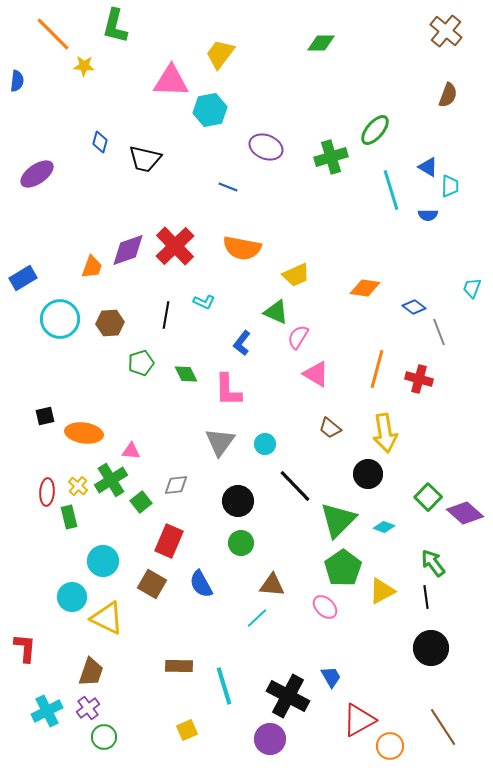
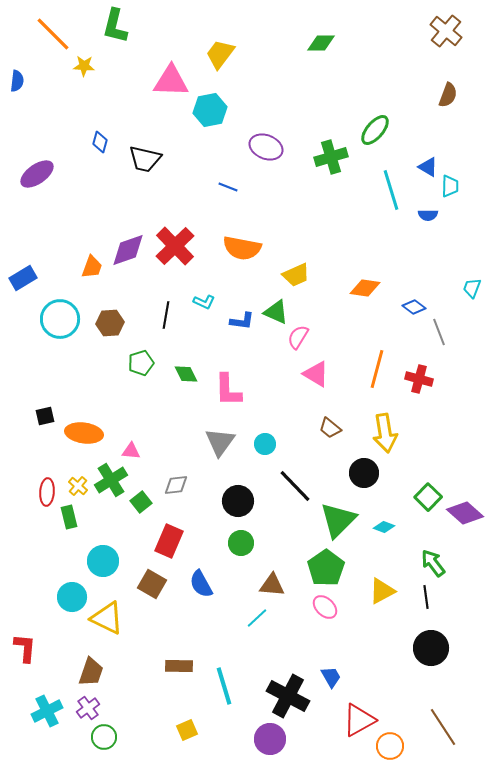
blue L-shape at (242, 343): moved 22 px up; rotated 120 degrees counterclockwise
black circle at (368, 474): moved 4 px left, 1 px up
green pentagon at (343, 568): moved 17 px left
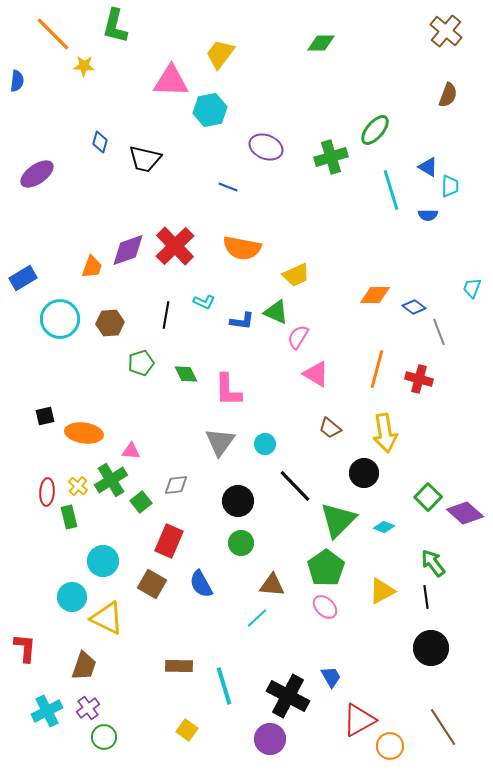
orange diamond at (365, 288): moved 10 px right, 7 px down; rotated 8 degrees counterclockwise
brown trapezoid at (91, 672): moved 7 px left, 6 px up
yellow square at (187, 730): rotated 30 degrees counterclockwise
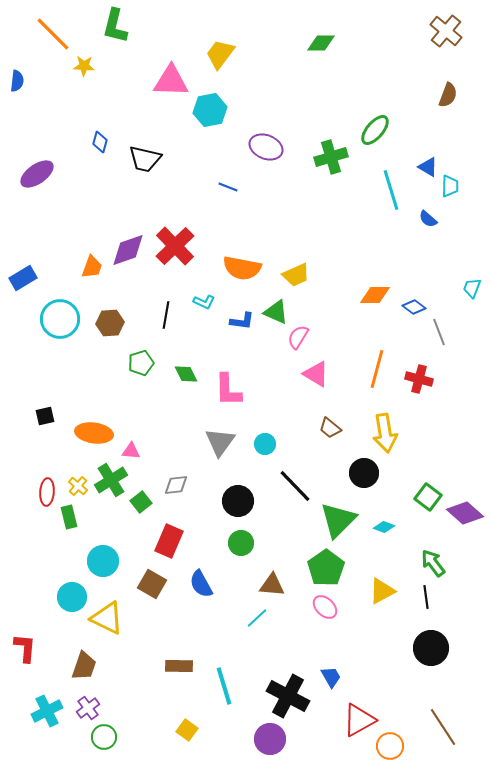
blue semicircle at (428, 215): moved 4 px down; rotated 42 degrees clockwise
orange semicircle at (242, 248): moved 20 px down
orange ellipse at (84, 433): moved 10 px right
green square at (428, 497): rotated 8 degrees counterclockwise
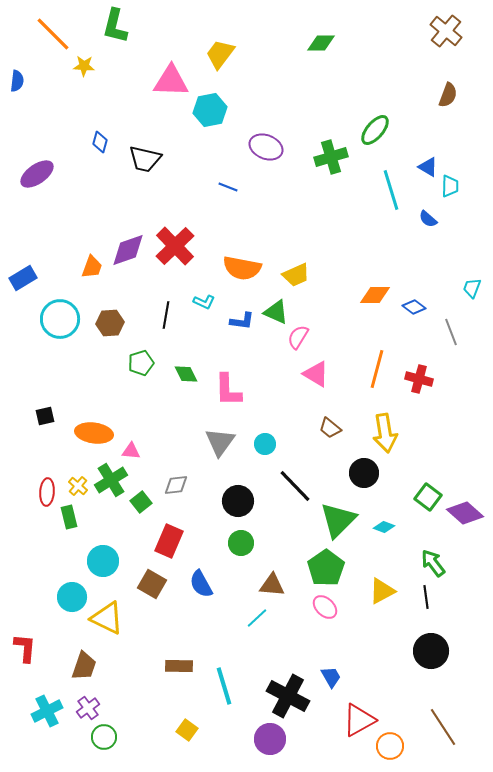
gray line at (439, 332): moved 12 px right
black circle at (431, 648): moved 3 px down
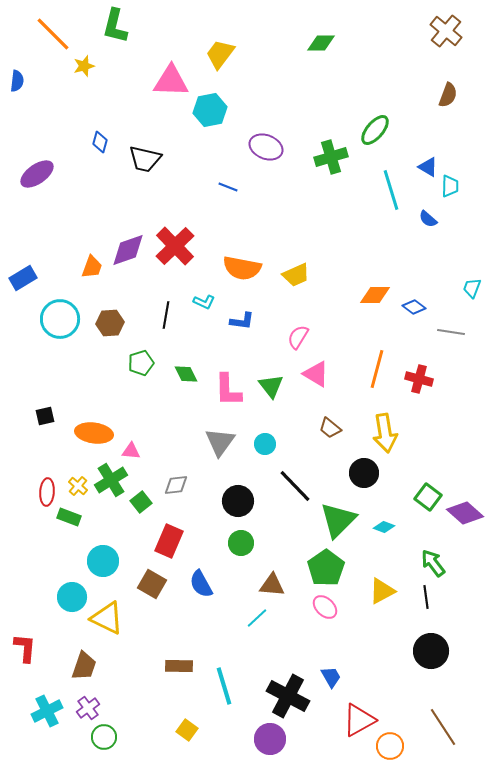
yellow star at (84, 66): rotated 20 degrees counterclockwise
green triangle at (276, 312): moved 5 px left, 74 px down; rotated 28 degrees clockwise
gray line at (451, 332): rotated 60 degrees counterclockwise
green rectangle at (69, 517): rotated 55 degrees counterclockwise
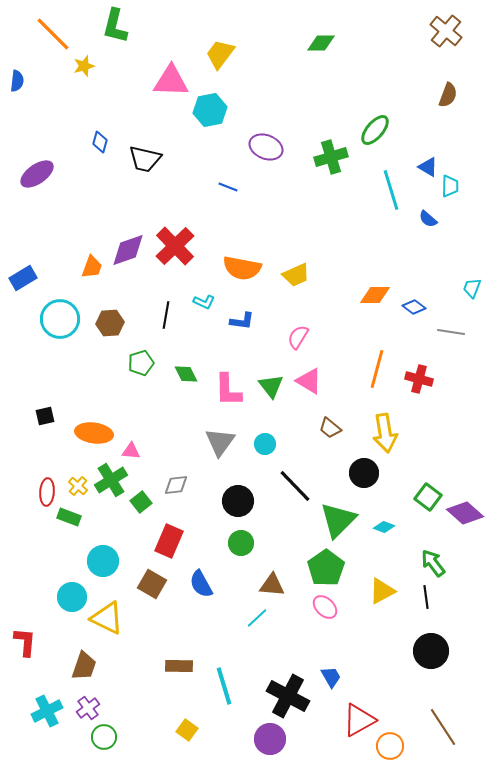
pink triangle at (316, 374): moved 7 px left, 7 px down
red L-shape at (25, 648): moved 6 px up
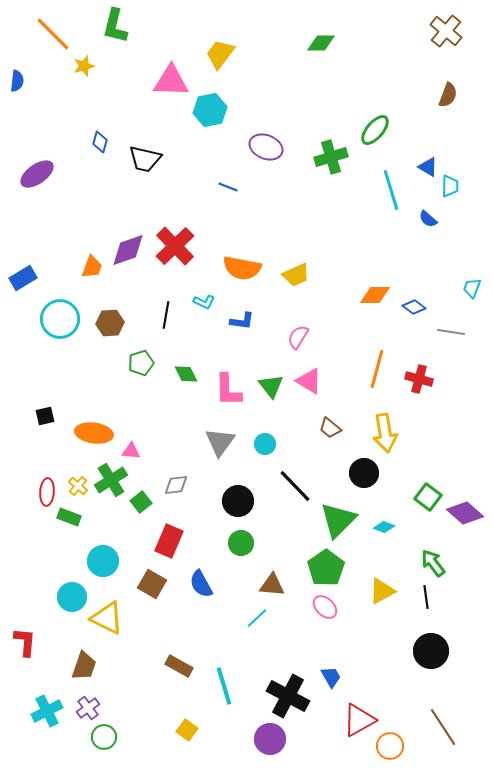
brown rectangle at (179, 666): rotated 28 degrees clockwise
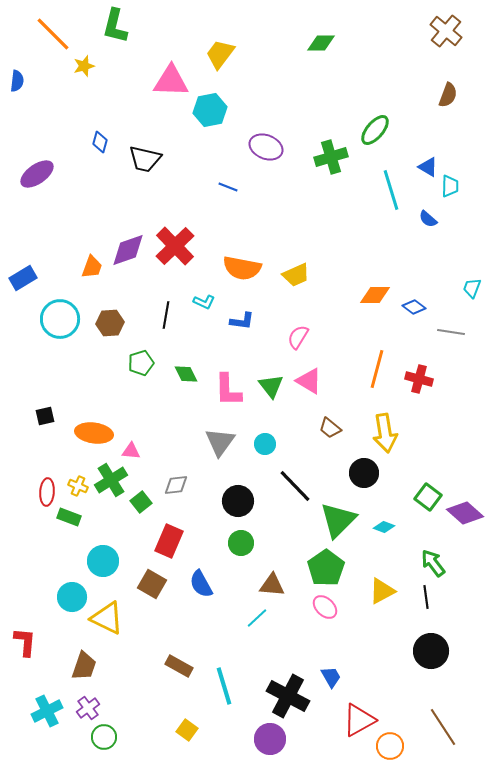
yellow cross at (78, 486): rotated 18 degrees counterclockwise
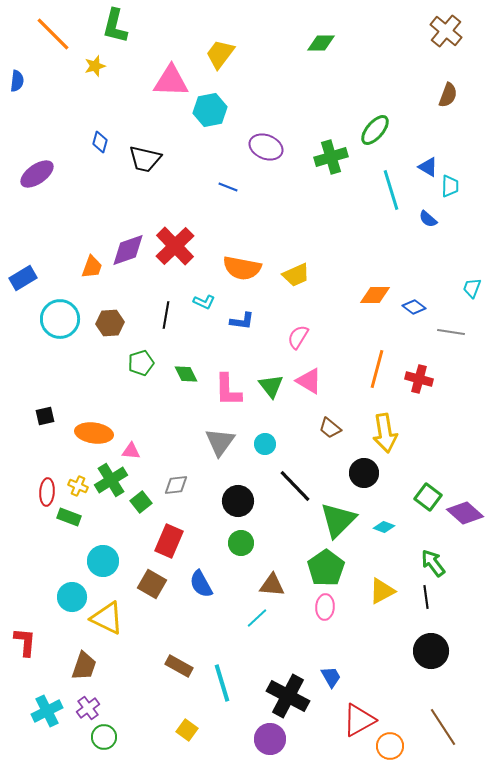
yellow star at (84, 66): moved 11 px right
pink ellipse at (325, 607): rotated 50 degrees clockwise
cyan line at (224, 686): moved 2 px left, 3 px up
